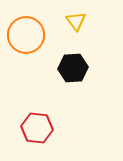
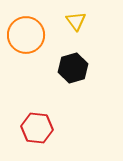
black hexagon: rotated 12 degrees counterclockwise
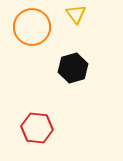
yellow triangle: moved 7 px up
orange circle: moved 6 px right, 8 px up
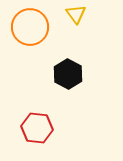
orange circle: moved 2 px left
black hexagon: moved 5 px left, 6 px down; rotated 16 degrees counterclockwise
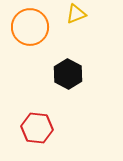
yellow triangle: rotated 45 degrees clockwise
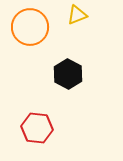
yellow triangle: moved 1 px right, 1 px down
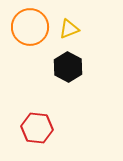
yellow triangle: moved 8 px left, 14 px down
black hexagon: moved 7 px up
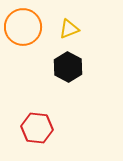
orange circle: moved 7 px left
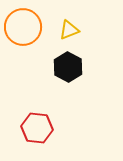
yellow triangle: moved 1 px down
